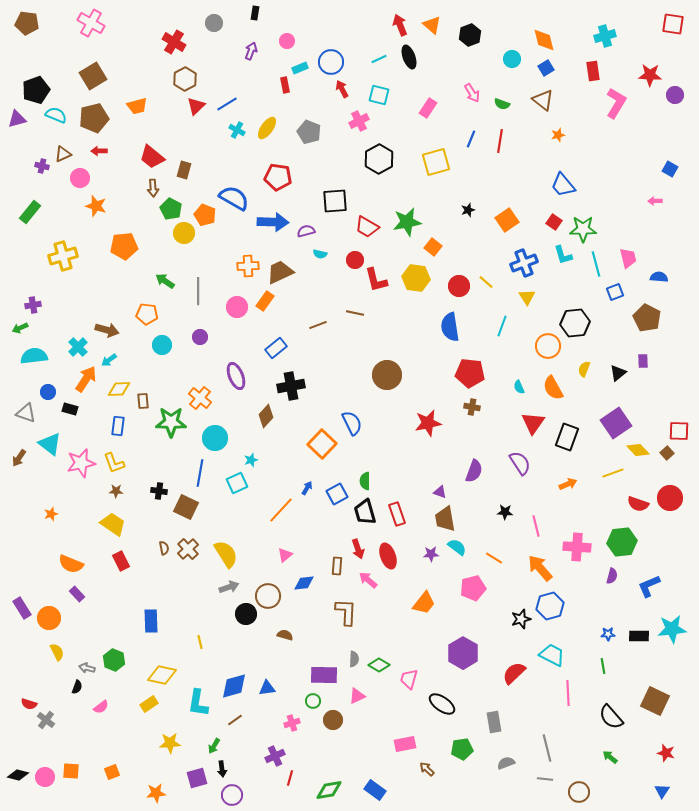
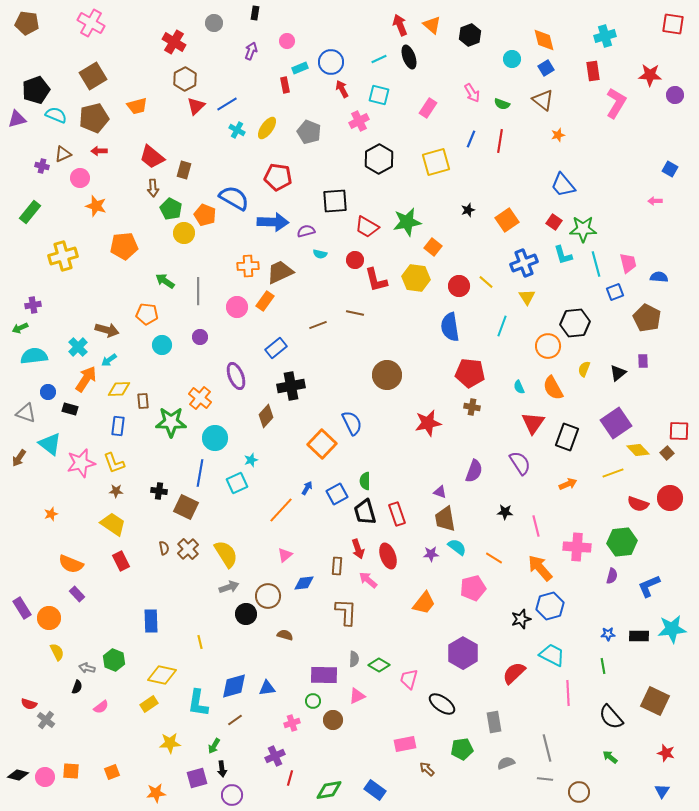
pink trapezoid at (628, 258): moved 5 px down
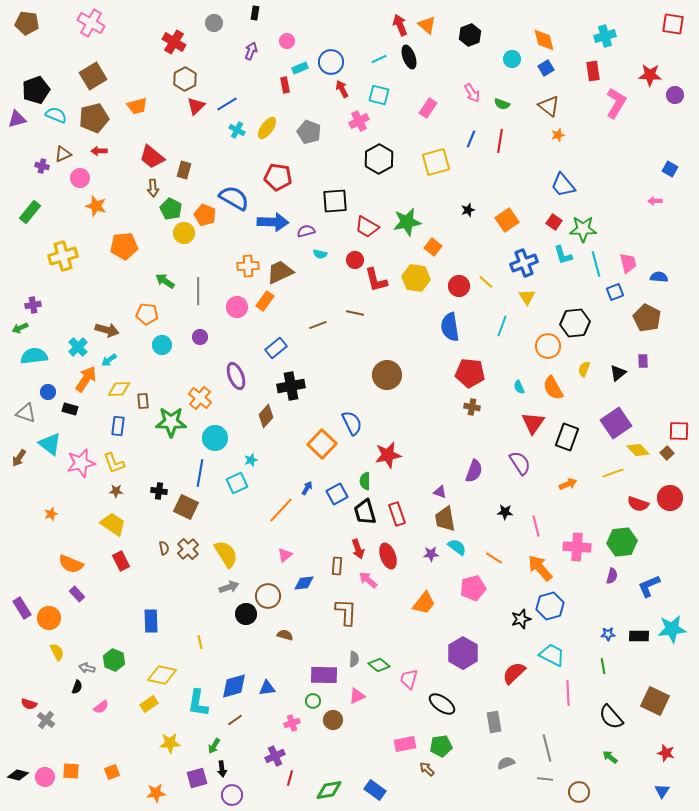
orange triangle at (432, 25): moved 5 px left
brown triangle at (543, 100): moved 6 px right, 6 px down
red star at (428, 423): moved 40 px left, 32 px down
green diamond at (379, 665): rotated 10 degrees clockwise
green pentagon at (462, 749): moved 21 px left, 3 px up
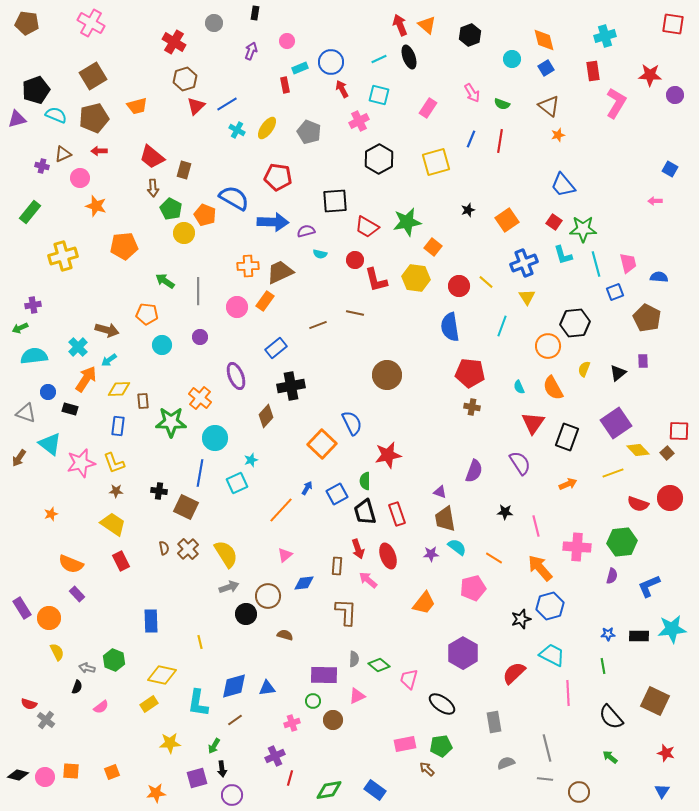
brown hexagon at (185, 79): rotated 10 degrees clockwise
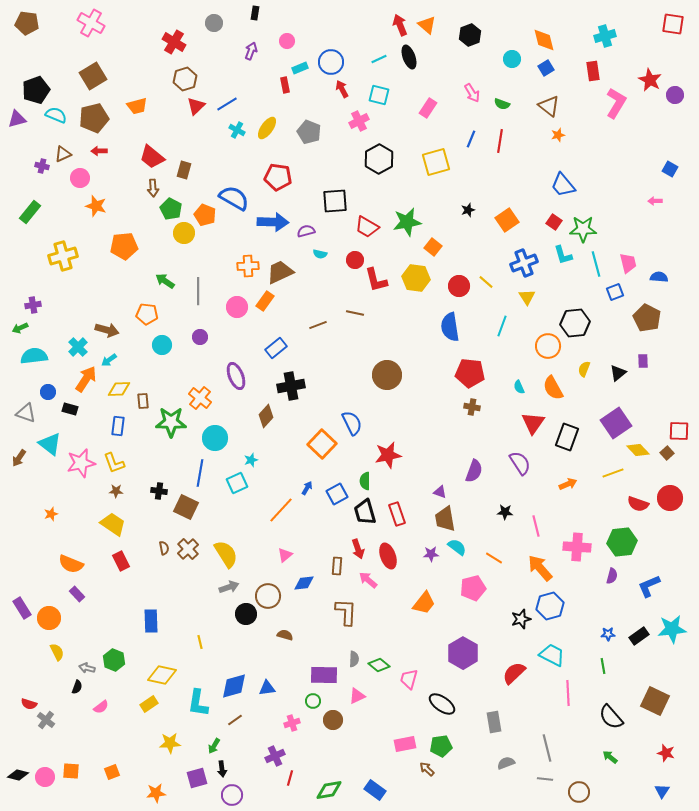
red star at (650, 75): moved 5 px down; rotated 25 degrees clockwise
black rectangle at (639, 636): rotated 36 degrees counterclockwise
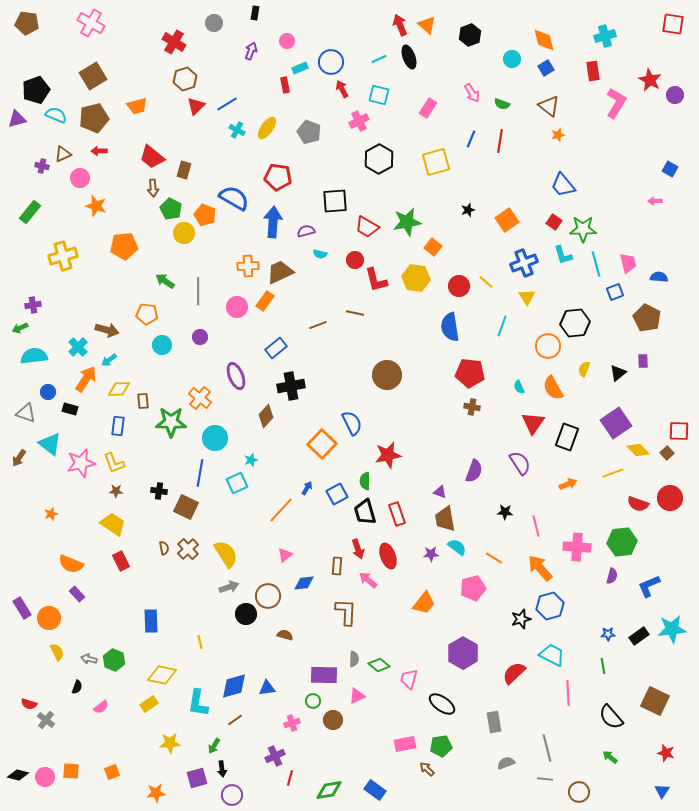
blue arrow at (273, 222): rotated 88 degrees counterclockwise
gray arrow at (87, 668): moved 2 px right, 9 px up
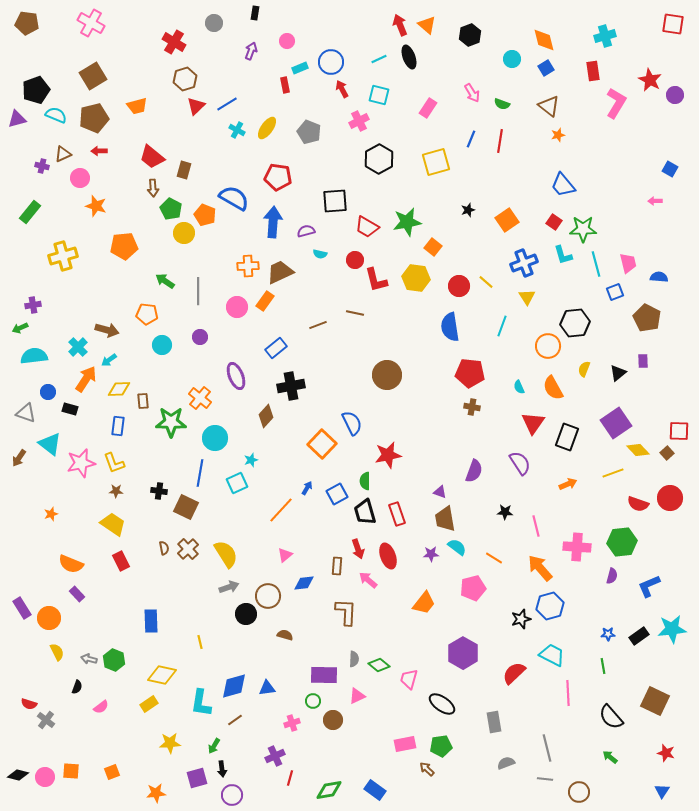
cyan L-shape at (198, 703): moved 3 px right
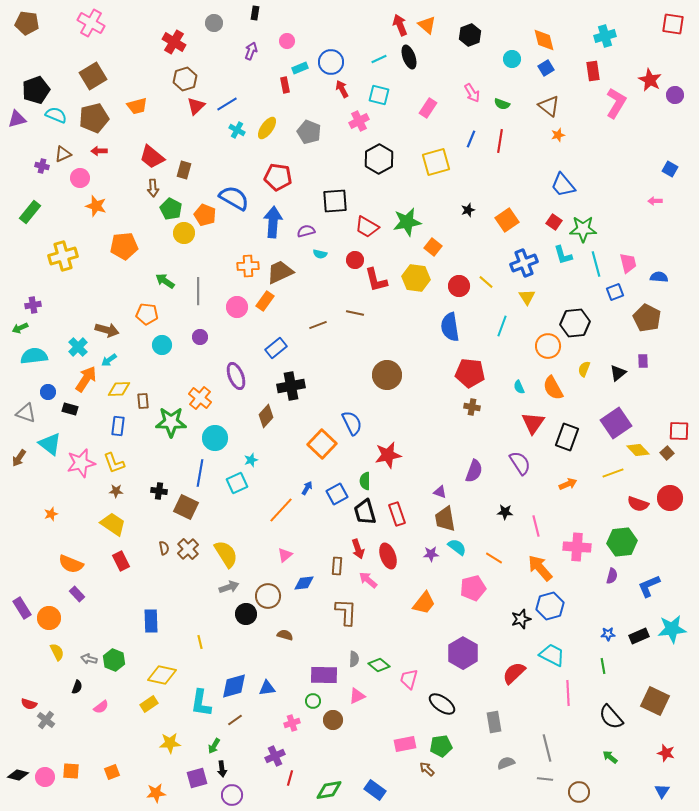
black rectangle at (639, 636): rotated 12 degrees clockwise
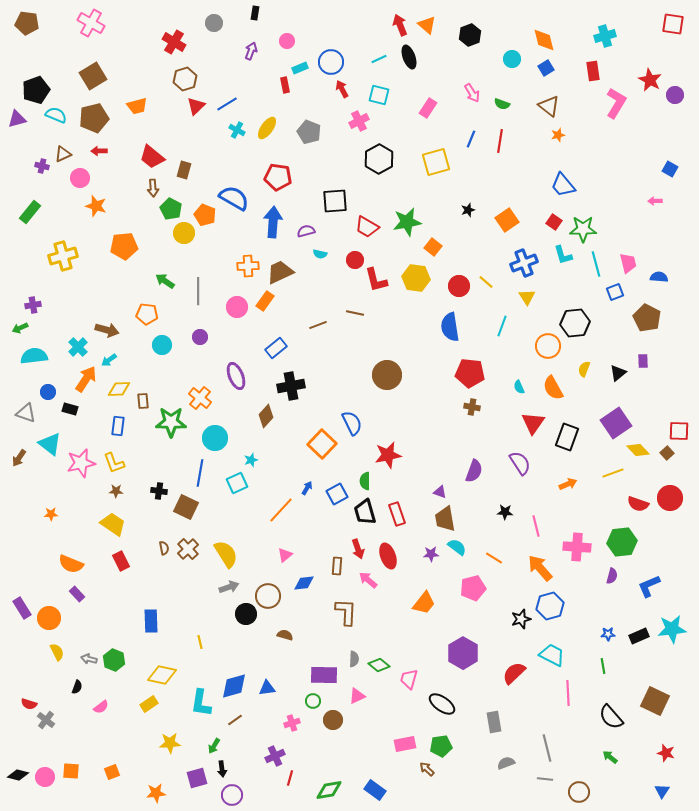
orange star at (51, 514): rotated 16 degrees clockwise
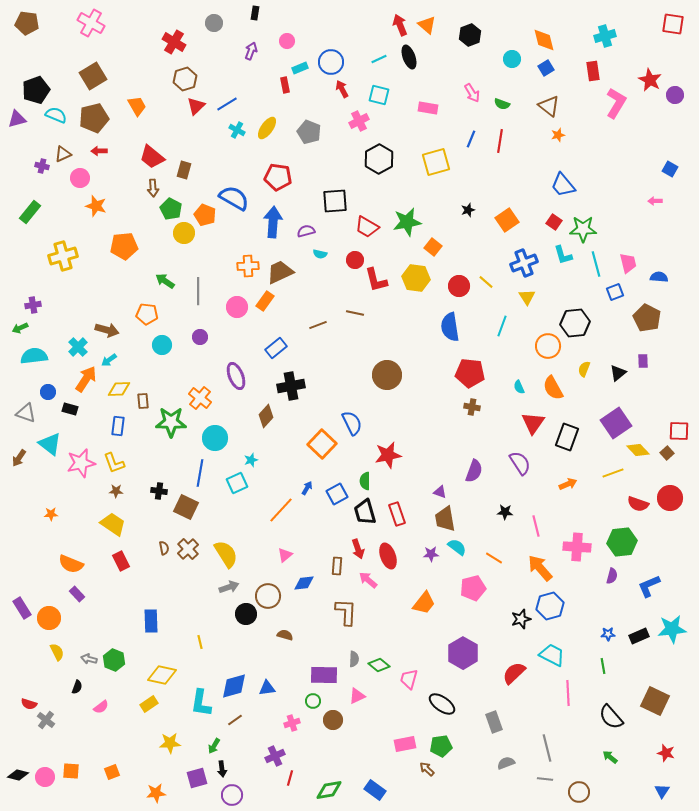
orange trapezoid at (137, 106): rotated 105 degrees counterclockwise
pink rectangle at (428, 108): rotated 66 degrees clockwise
gray rectangle at (494, 722): rotated 10 degrees counterclockwise
